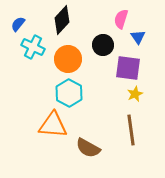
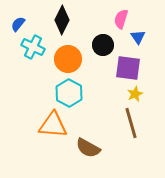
black diamond: rotated 16 degrees counterclockwise
brown line: moved 7 px up; rotated 8 degrees counterclockwise
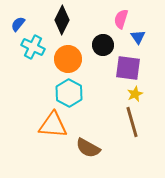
brown line: moved 1 px right, 1 px up
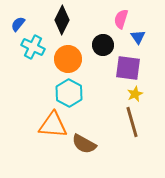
brown semicircle: moved 4 px left, 4 px up
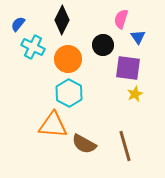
brown line: moved 7 px left, 24 px down
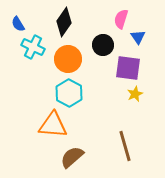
black diamond: moved 2 px right, 2 px down; rotated 8 degrees clockwise
blue semicircle: rotated 70 degrees counterclockwise
brown semicircle: moved 12 px left, 13 px down; rotated 110 degrees clockwise
